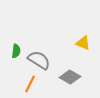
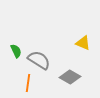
green semicircle: rotated 32 degrees counterclockwise
orange line: moved 2 px left, 1 px up; rotated 18 degrees counterclockwise
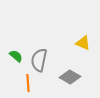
green semicircle: moved 5 px down; rotated 24 degrees counterclockwise
gray semicircle: rotated 110 degrees counterclockwise
orange line: rotated 12 degrees counterclockwise
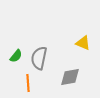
green semicircle: rotated 88 degrees clockwise
gray semicircle: moved 2 px up
gray diamond: rotated 40 degrees counterclockwise
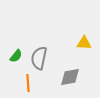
yellow triangle: moved 1 px right; rotated 21 degrees counterclockwise
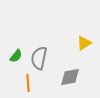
yellow triangle: rotated 35 degrees counterclockwise
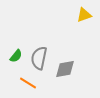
yellow triangle: moved 28 px up; rotated 14 degrees clockwise
gray diamond: moved 5 px left, 8 px up
orange line: rotated 54 degrees counterclockwise
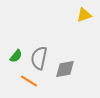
orange line: moved 1 px right, 2 px up
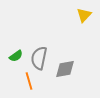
yellow triangle: rotated 28 degrees counterclockwise
green semicircle: rotated 16 degrees clockwise
orange line: rotated 42 degrees clockwise
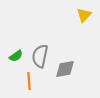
gray semicircle: moved 1 px right, 2 px up
orange line: rotated 12 degrees clockwise
